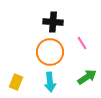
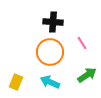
green arrow: moved 2 px up
cyan arrow: rotated 120 degrees clockwise
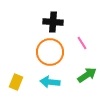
cyan arrow: rotated 18 degrees counterclockwise
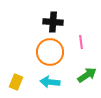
pink line: moved 1 px left, 1 px up; rotated 24 degrees clockwise
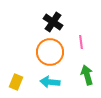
black cross: rotated 30 degrees clockwise
green arrow: rotated 72 degrees counterclockwise
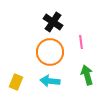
cyan arrow: moved 1 px up
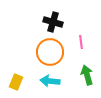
black cross: rotated 18 degrees counterclockwise
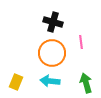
orange circle: moved 2 px right, 1 px down
green arrow: moved 1 px left, 8 px down
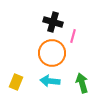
pink line: moved 8 px left, 6 px up; rotated 24 degrees clockwise
green arrow: moved 4 px left
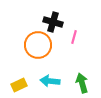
pink line: moved 1 px right, 1 px down
orange circle: moved 14 px left, 8 px up
yellow rectangle: moved 3 px right, 3 px down; rotated 42 degrees clockwise
